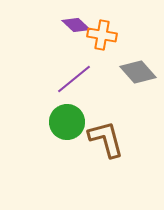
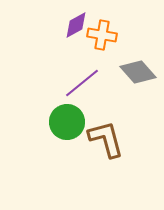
purple diamond: rotated 72 degrees counterclockwise
purple line: moved 8 px right, 4 px down
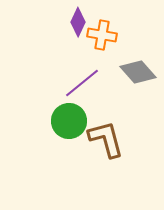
purple diamond: moved 2 px right, 3 px up; rotated 36 degrees counterclockwise
green circle: moved 2 px right, 1 px up
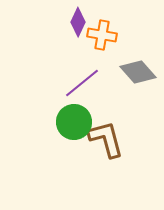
green circle: moved 5 px right, 1 px down
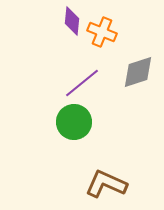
purple diamond: moved 6 px left, 1 px up; rotated 20 degrees counterclockwise
orange cross: moved 3 px up; rotated 12 degrees clockwise
gray diamond: rotated 66 degrees counterclockwise
brown L-shape: moved 45 px down; rotated 51 degrees counterclockwise
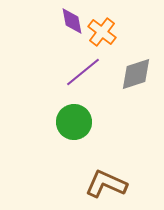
purple diamond: rotated 16 degrees counterclockwise
orange cross: rotated 16 degrees clockwise
gray diamond: moved 2 px left, 2 px down
purple line: moved 1 px right, 11 px up
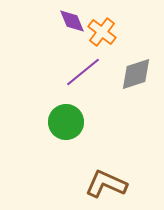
purple diamond: rotated 12 degrees counterclockwise
green circle: moved 8 px left
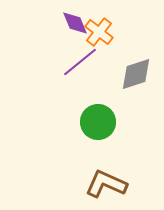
purple diamond: moved 3 px right, 2 px down
orange cross: moved 3 px left
purple line: moved 3 px left, 10 px up
green circle: moved 32 px right
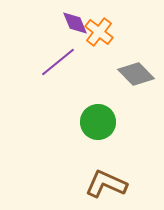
purple line: moved 22 px left
gray diamond: rotated 63 degrees clockwise
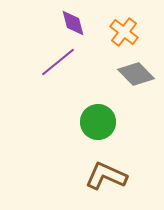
purple diamond: moved 2 px left; rotated 8 degrees clockwise
orange cross: moved 25 px right
brown L-shape: moved 8 px up
